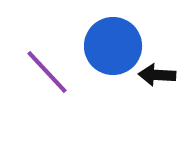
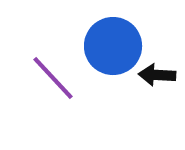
purple line: moved 6 px right, 6 px down
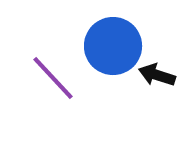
black arrow: rotated 15 degrees clockwise
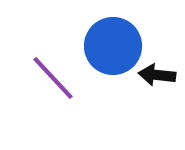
black arrow: rotated 12 degrees counterclockwise
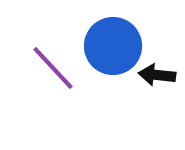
purple line: moved 10 px up
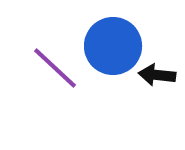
purple line: moved 2 px right; rotated 4 degrees counterclockwise
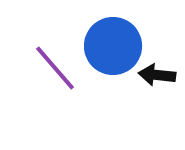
purple line: rotated 6 degrees clockwise
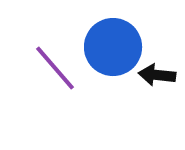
blue circle: moved 1 px down
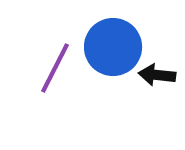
purple line: rotated 68 degrees clockwise
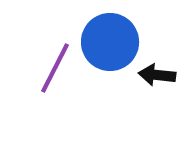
blue circle: moved 3 px left, 5 px up
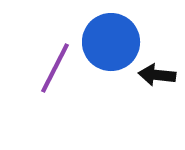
blue circle: moved 1 px right
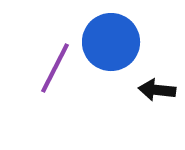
black arrow: moved 15 px down
